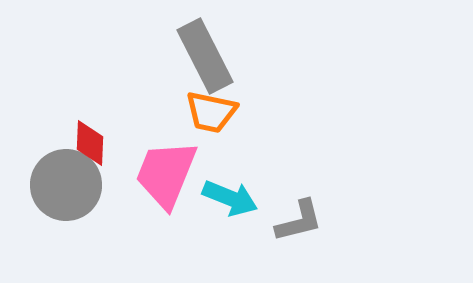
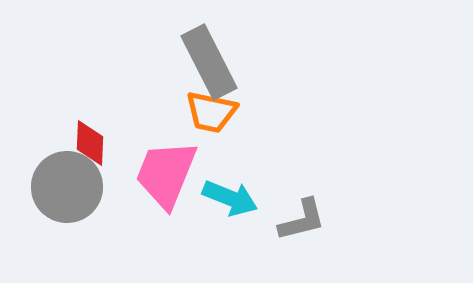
gray rectangle: moved 4 px right, 6 px down
gray circle: moved 1 px right, 2 px down
gray L-shape: moved 3 px right, 1 px up
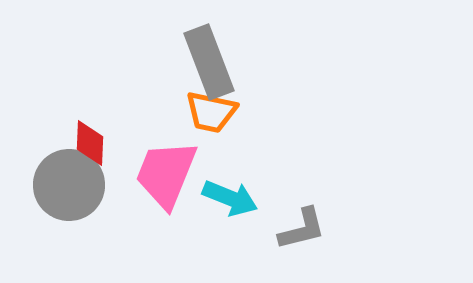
gray rectangle: rotated 6 degrees clockwise
gray circle: moved 2 px right, 2 px up
gray L-shape: moved 9 px down
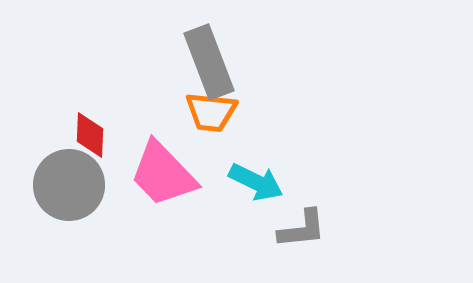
orange trapezoid: rotated 6 degrees counterclockwise
red diamond: moved 8 px up
pink trapezoid: moved 3 px left; rotated 66 degrees counterclockwise
cyan arrow: moved 26 px right, 16 px up; rotated 4 degrees clockwise
gray L-shape: rotated 8 degrees clockwise
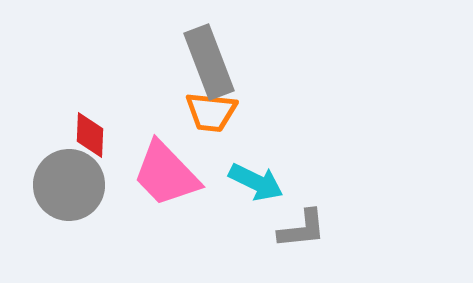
pink trapezoid: moved 3 px right
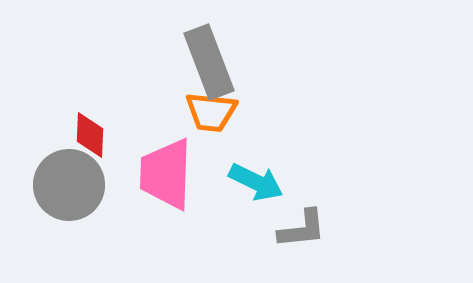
pink trapezoid: rotated 46 degrees clockwise
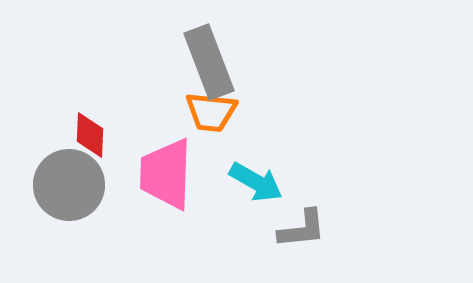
cyan arrow: rotated 4 degrees clockwise
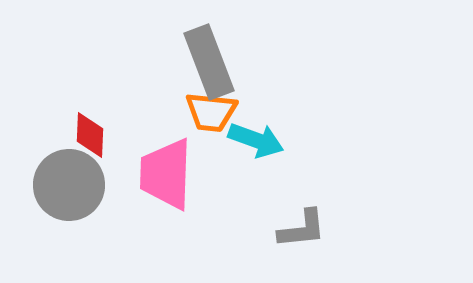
cyan arrow: moved 42 px up; rotated 10 degrees counterclockwise
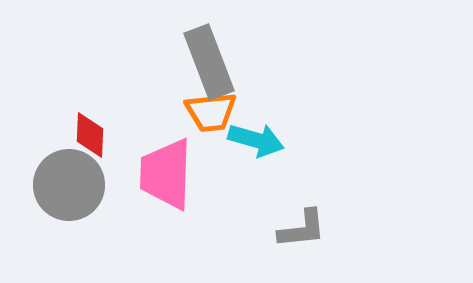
orange trapezoid: rotated 12 degrees counterclockwise
cyan arrow: rotated 4 degrees counterclockwise
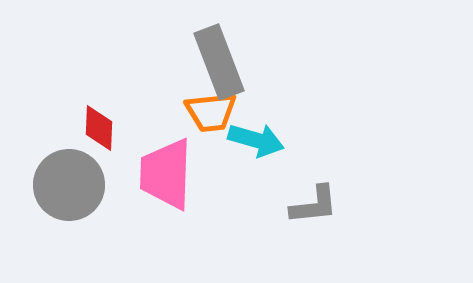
gray rectangle: moved 10 px right
red diamond: moved 9 px right, 7 px up
gray L-shape: moved 12 px right, 24 px up
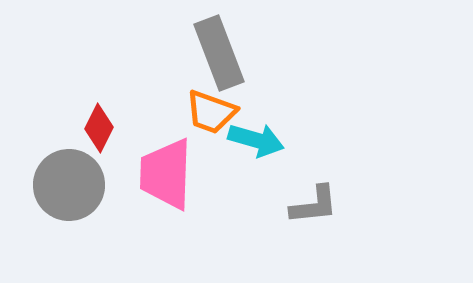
gray rectangle: moved 9 px up
orange trapezoid: rotated 26 degrees clockwise
red diamond: rotated 24 degrees clockwise
